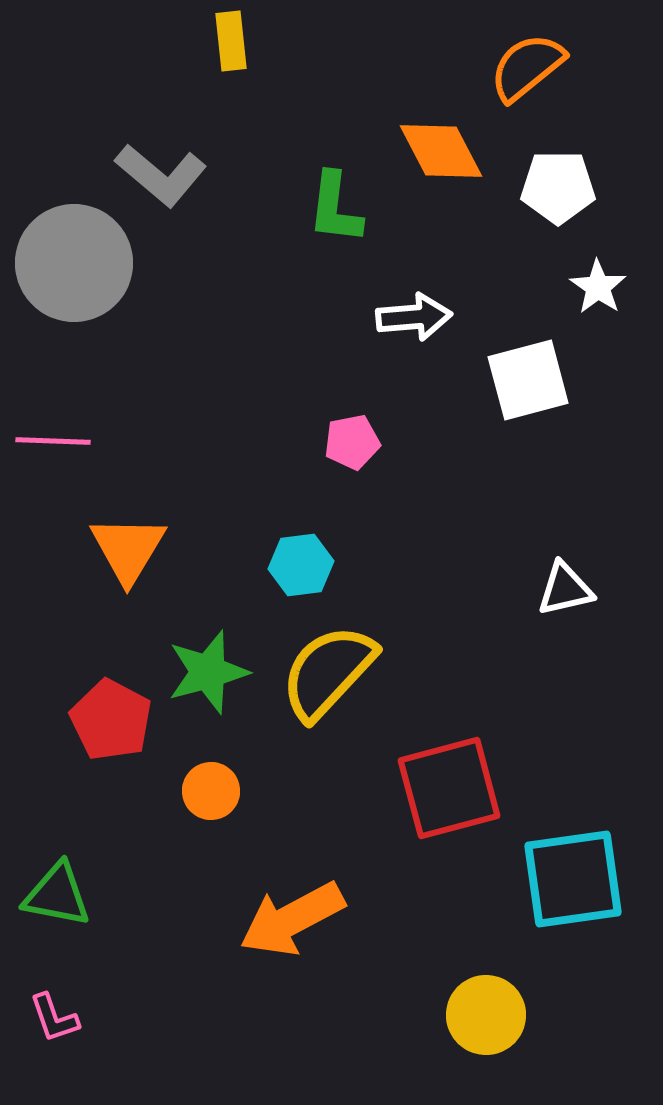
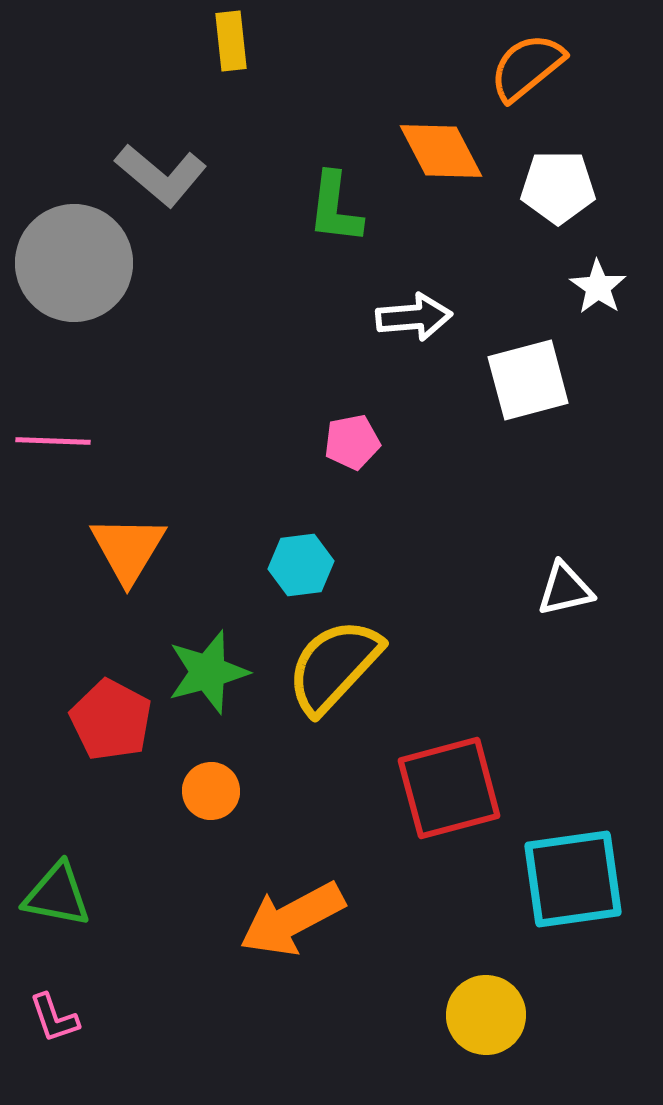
yellow semicircle: moved 6 px right, 6 px up
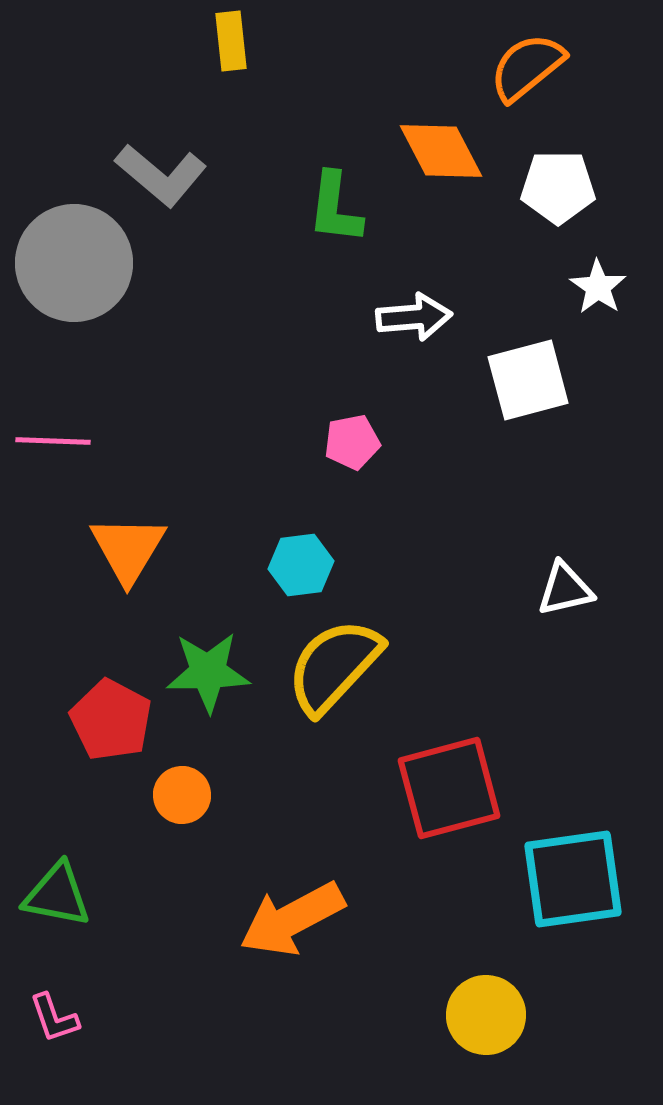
green star: rotated 14 degrees clockwise
orange circle: moved 29 px left, 4 px down
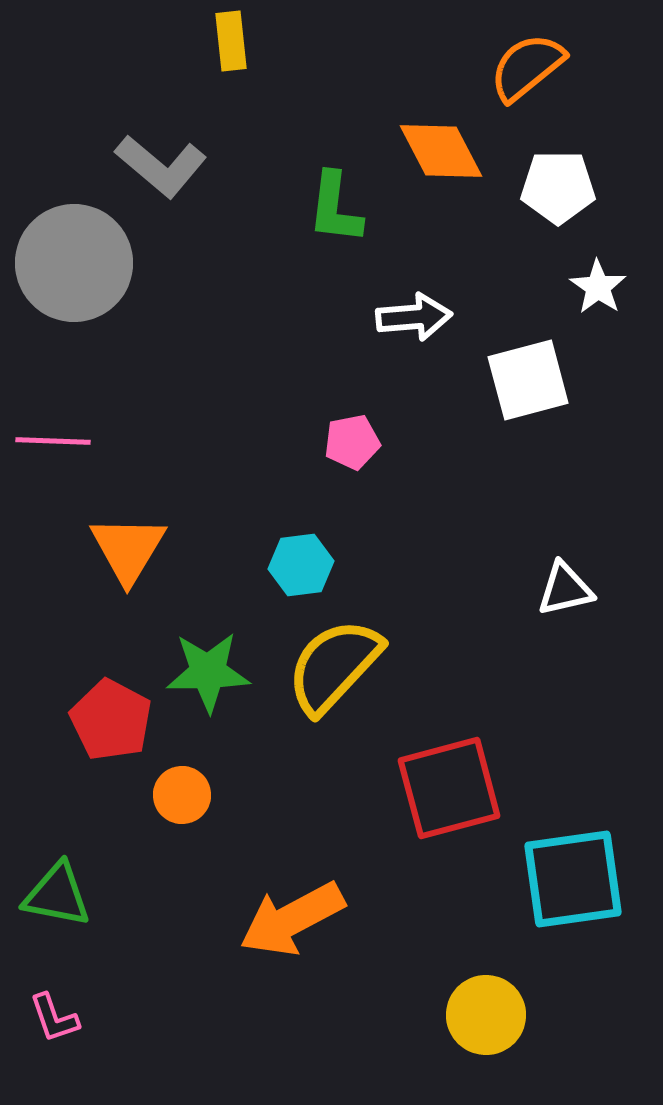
gray L-shape: moved 9 px up
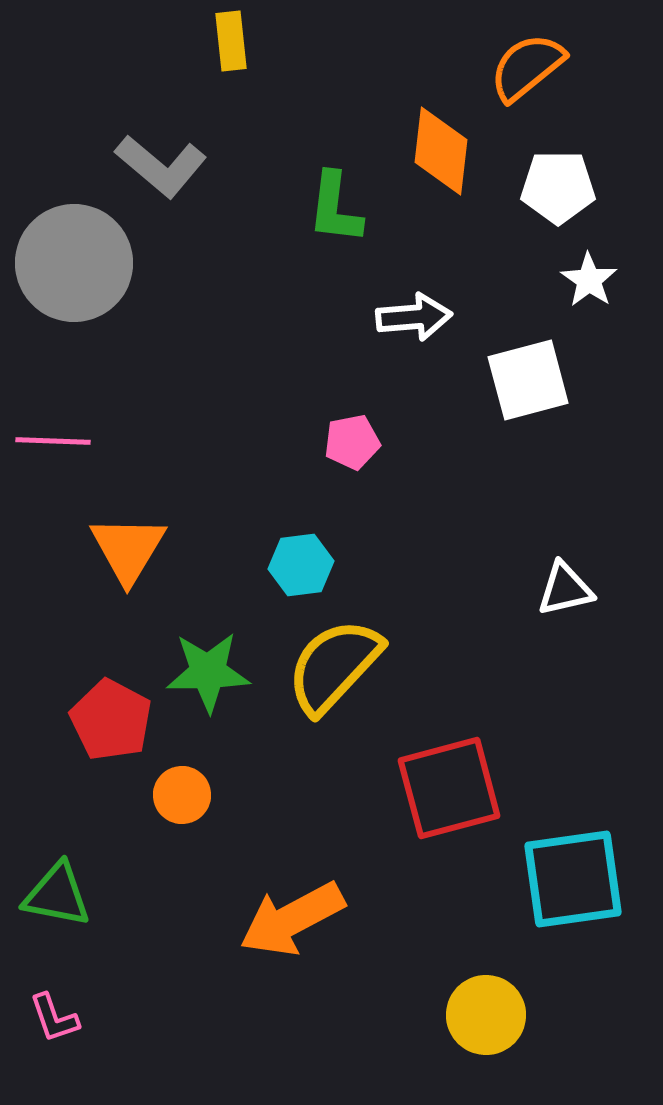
orange diamond: rotated 34 degrees clockwise
white star: moved 9 px left, 7 px up
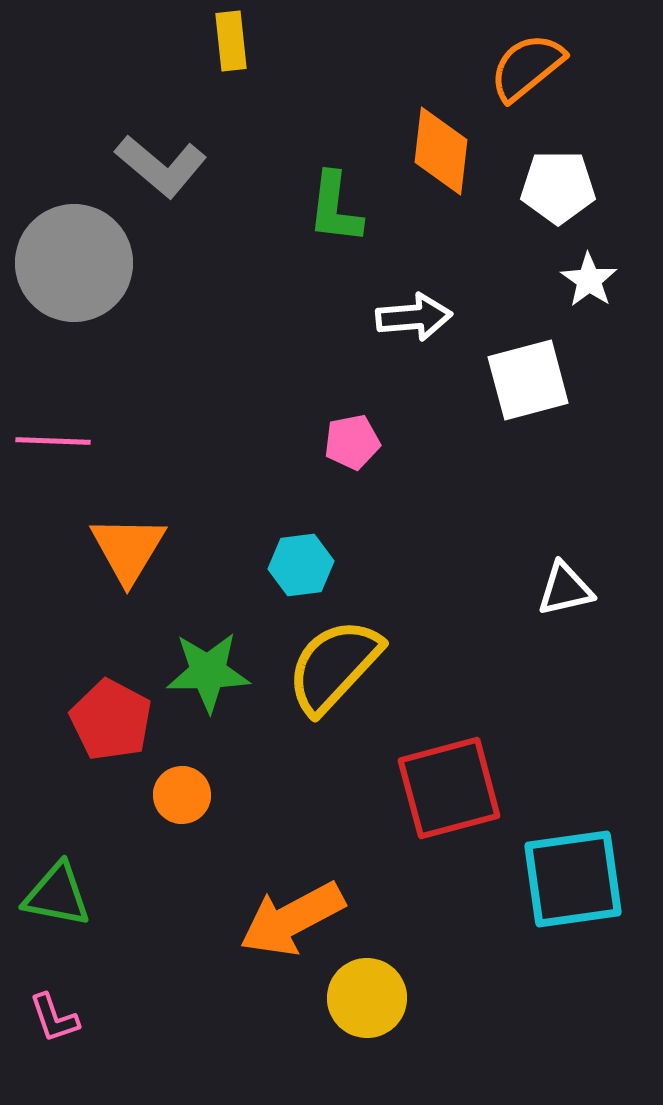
yellow circle: moved 119 px left, 17 px up
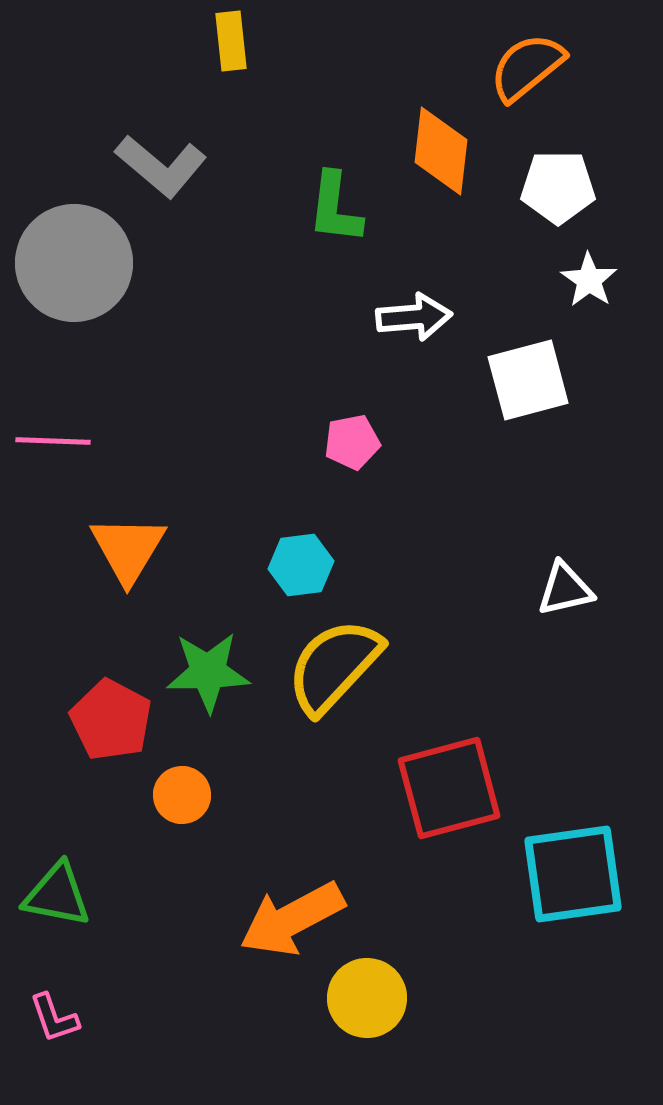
cyan square: moved 5 px up
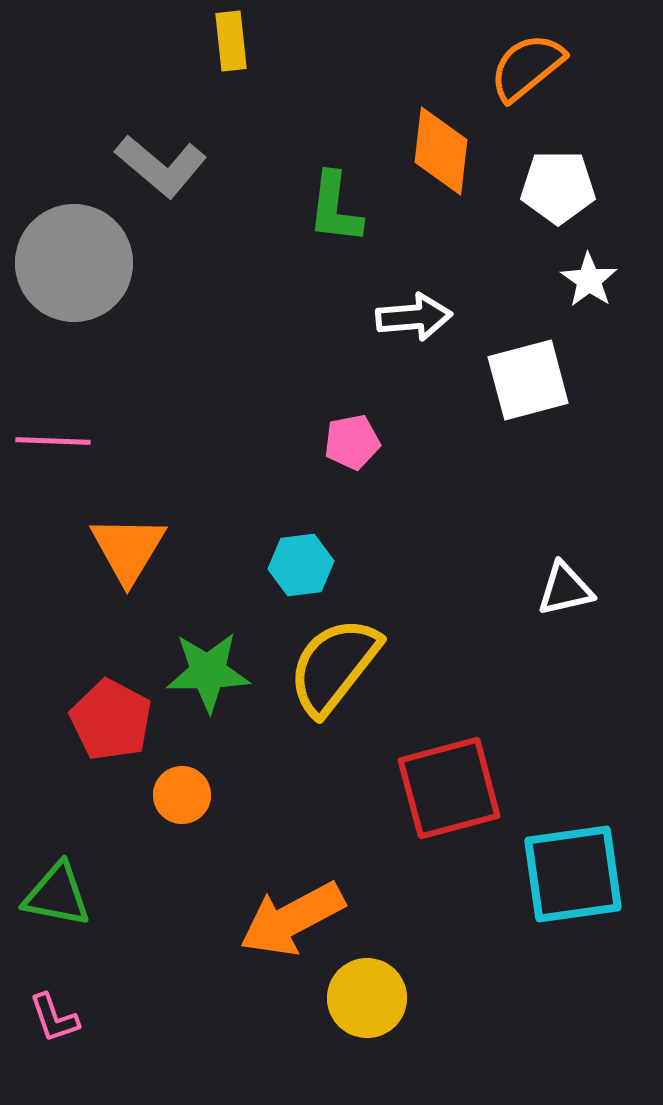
yellow semicircle: rotated 5 degrees counterclockwise
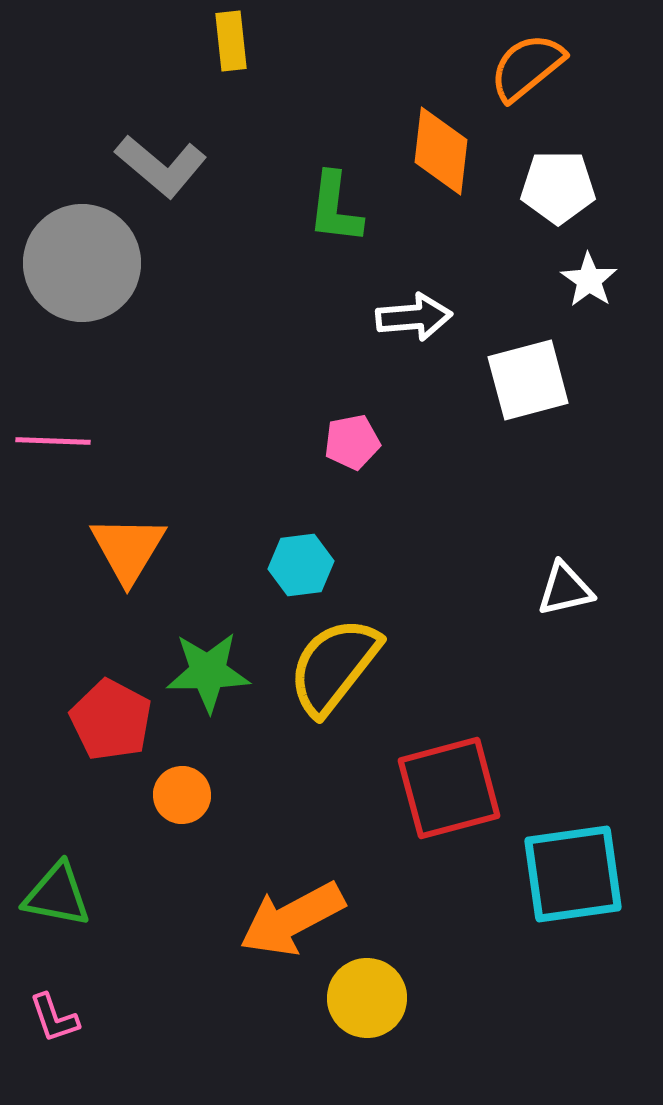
gray circle: moved 8 px right
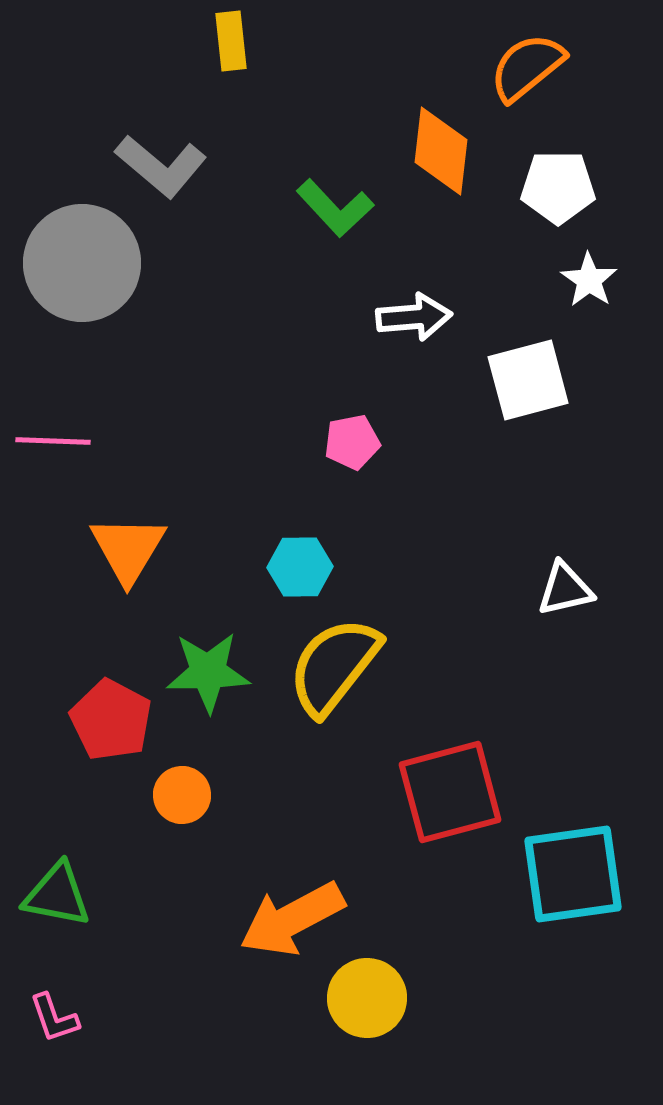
green L-shape: rotated 50 degrees counterclockwise
cyan hexagon: moved 1 px left, 2 px down; rotated 6 degrees clockwise
red square: moved 1 px right, 4 px down
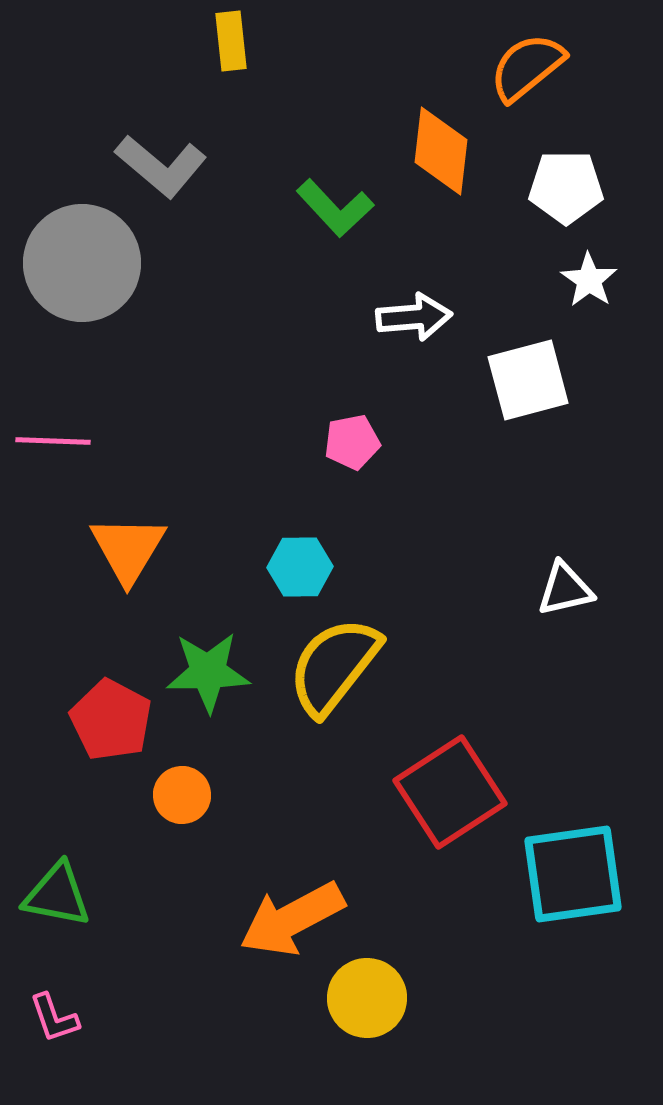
white pentagon: moved 8 px right
red square: rotated 18 degrees counterclockwise
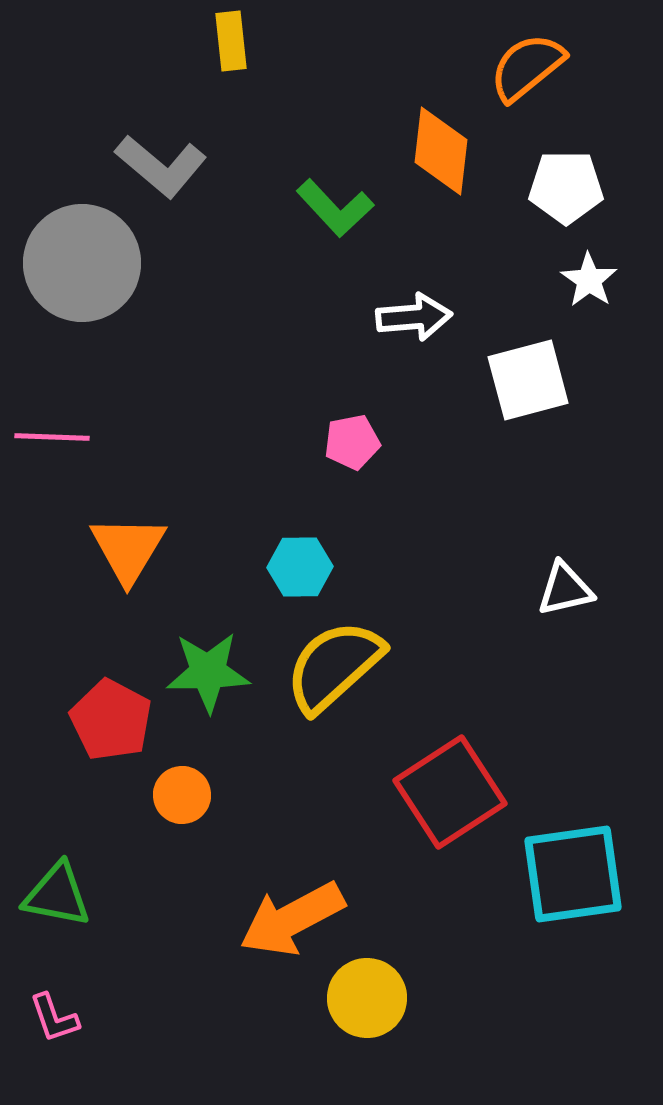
pink line: moved 1 px left, 4 px up
yellow semicircle: rotated 10 degrees clockwise
